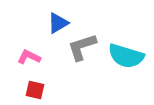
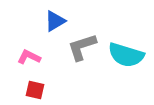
blue triangle: moved 3 px left, 2 px up
cyan semicircle: moved 1 px up
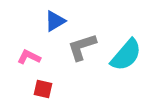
cyan semicircle: rotated 66 degrees counterclockwise
red square: moved 8 px right, 1 px up
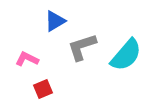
pink L-shape: moved 2 px left, 2 px down
red square: rotated 36 degrees counterclockwise
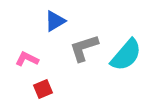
gray L-shape: moved 2 px right, 1 px down
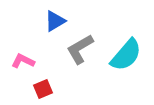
gray L-shape: moved 4 px left, 1 px down; rotated 12 degrees counterclockwise
pink L-shape: moved 4 px left, 2 px down
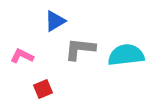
gray L-shape: rotated 36 degrees clockwise
cyan semicircle: rotated 138 degrees counterclockwise
pink L-shape: moved 1 px left, 5 px up
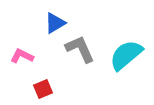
blue triangle: moved 2 px down
gray L-shape: rotated 60 degrees clockwise
cyan semicircle: rotated 33 degrees counterclockwise
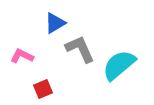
cyan semicircle: moved 7 px left, 10 px down
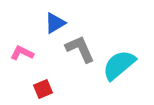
pink L-shape: moved 3 px up
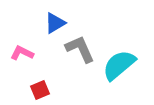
red square: moved 3 px left, 1 px down
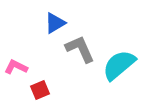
pink L-shape: moved 6 px left, 14 px down
